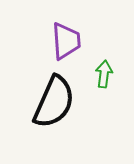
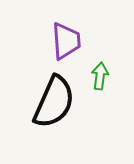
green arrow: moved 4 px left, 2 px down
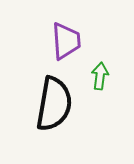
black semicircle: moved 2 px down; rotated 14 degrees counterclockwise
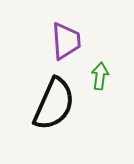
black semicircle: rotated 14 degrees clockwise
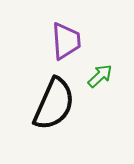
green arrow: rotated 40 degrees clockwise
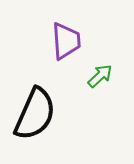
black semicircle: moved 19 px left, 10 px down
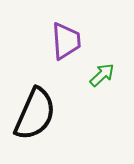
green arrow: moved 2 px right, 1 px up
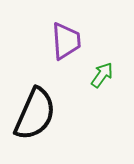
green arrow: rotated 12 degrees counterclockwise
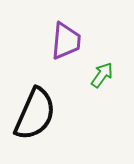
purple trapezoid: rotated 9 degrees clockwise
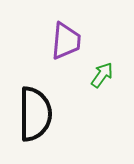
black semicircle: rotated 24 degrees counterclockwise
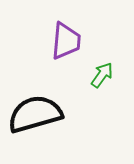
black semicircle: rotated 106 degrees counterclockwise
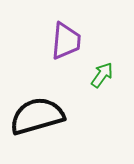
black semicircle: moved 2 px right, 2 px down
